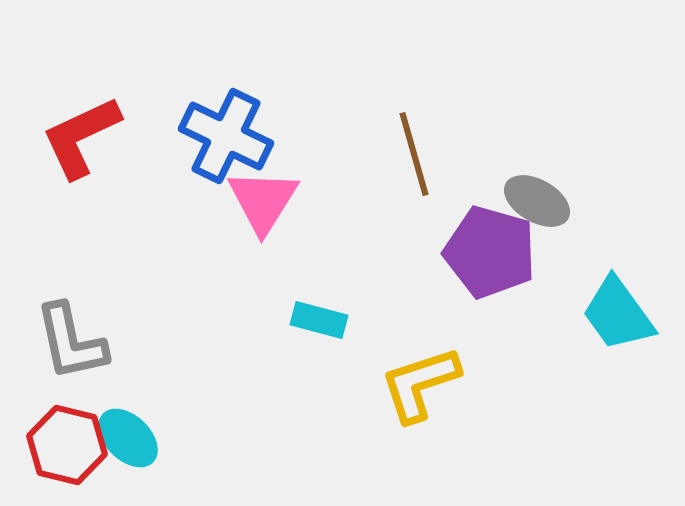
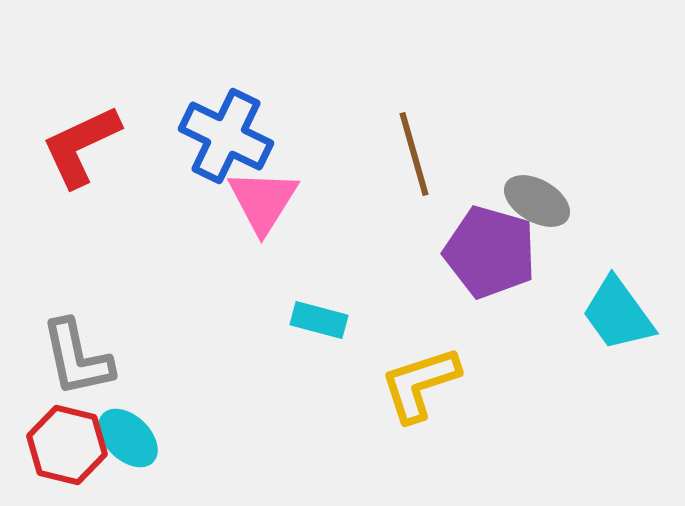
red L-shape: moved 9 px down
gray L-shape: moved 6 px right, 16 px down
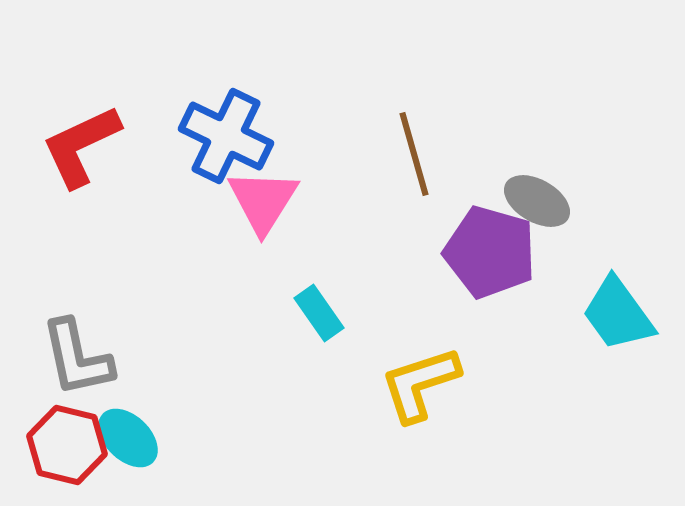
cyan rectangle: moved 7 px up; rotated 40 degrees clockwise
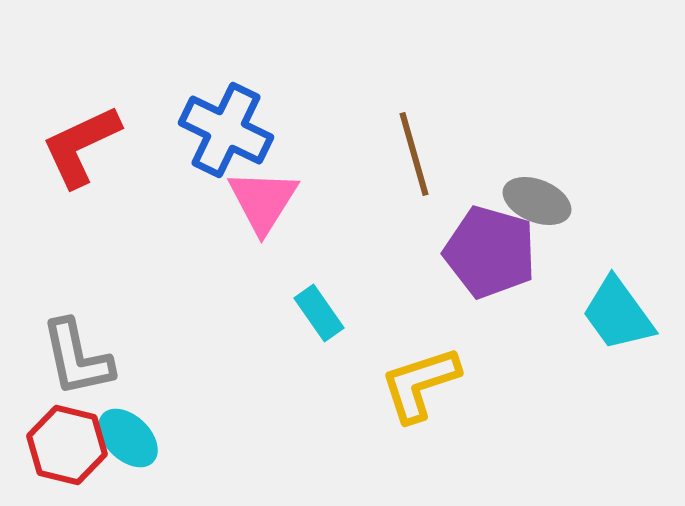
blue cross: moved 6 px up
gray ellipse: rotated 8 degrees counterclockwise
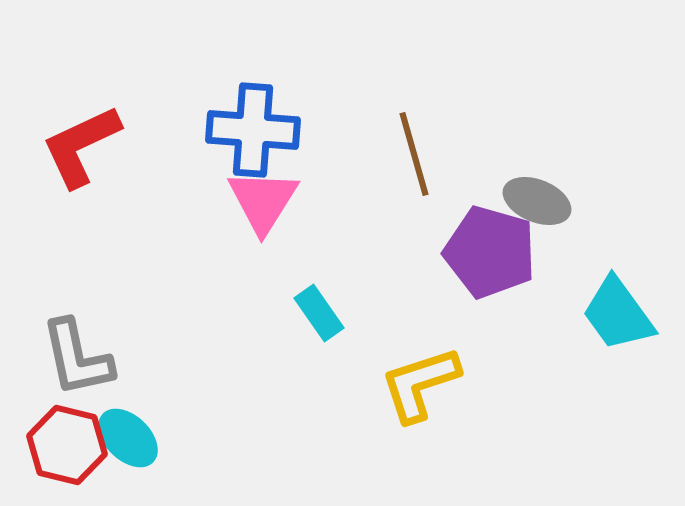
blue cross: moved 27 px right; rotated 22 degrees counterclockwise
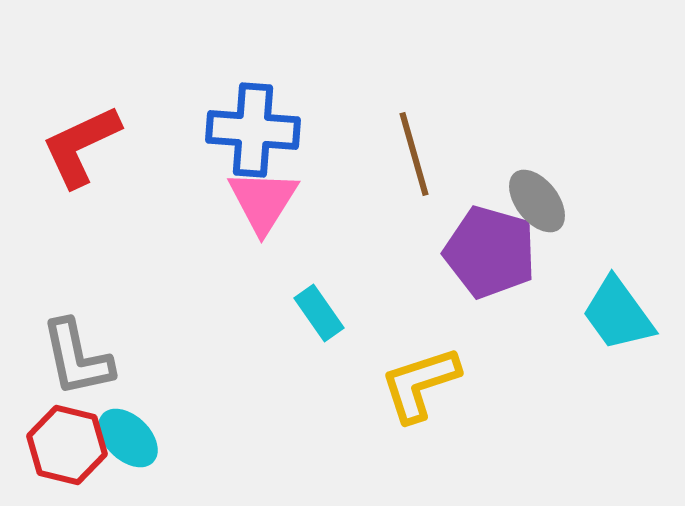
gray ellipse: rotated 30 degrees clockwise
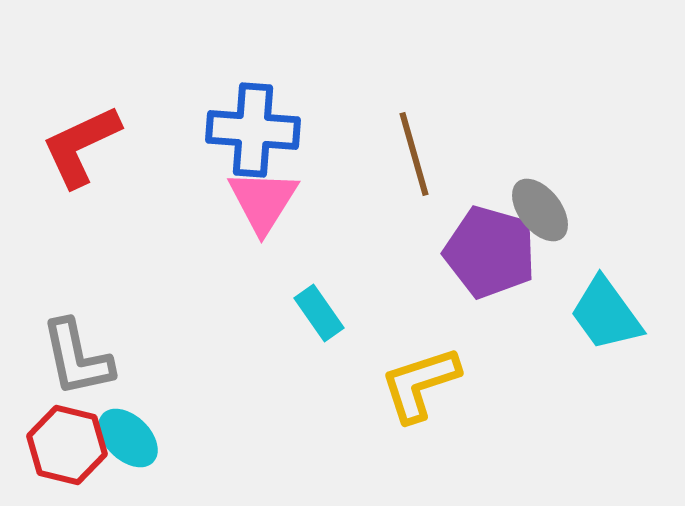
gray ellipse: moved 3 px right, 9 px down
cyan trapezoid: moved 12 px left
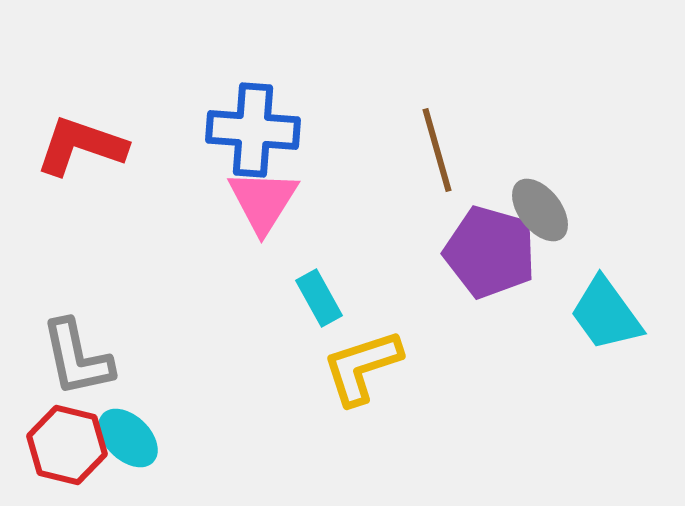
red L-shape: rotated 44 degrees clockwise
brown line: moved 23 px right, 4 px up
cyan rectangle: moved 15 px up; rotated 6 degrees clockwise
yellow L-shape: moved 58 px left, 17 px up
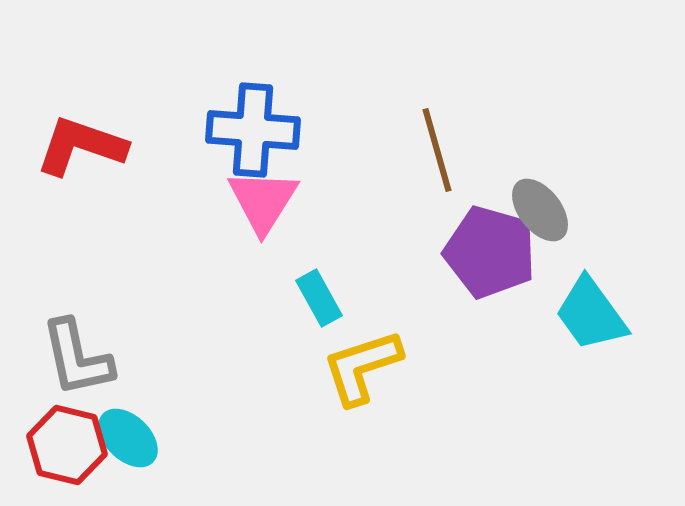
cyan trapezoid: moved 15 px left
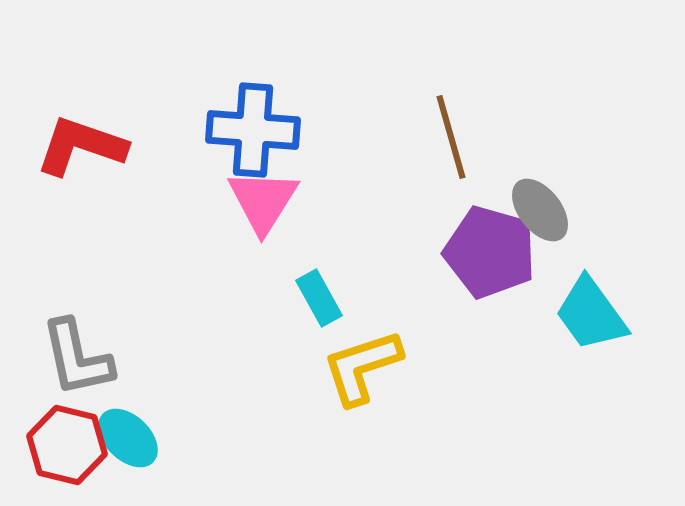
brown line: moved 14 px right, 13 px up
